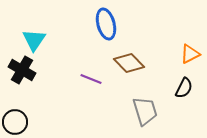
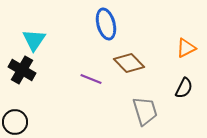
orange triangle: moved 4 px left, 6 px up
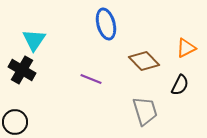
brown diamond: moved 15 px right, 2 px up
black semicircle: moved 4 px left, 3 px up
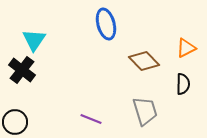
black cross: rotated 8 degrees clockwise
purple line: moved 40 px down
black semicircle: moved 3 px right, 1 px up; rotated 25 degrees counterclockwise
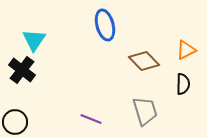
blue ellipse: moved 1 px left, 1 px down
orange triangle: moved 2 px down
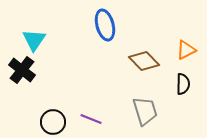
black circle: moved 38 px right
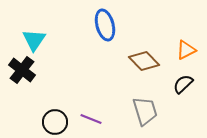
black semicircle: rotated 135 degrees counterclockwise
black circle: moved 2 px right
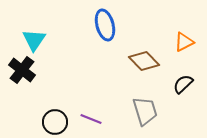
orange triangle: moved 2 px left, 8 px up
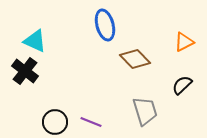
cyan triangle: moved 1 px right, 1 px down; rotated 40 degrees counterclockwise
brown diamond: moved 9 px left, 2 px up
black cross: moved 3 px right, 1 px down
black semicircle: moved 1 px left, 1 px down
purple line: moved 3 px down
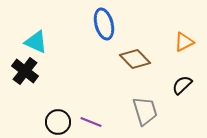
blue ellipse: moved 1 px left, 1 px up
cyan triangle: moved 1 px right, 1 px down
black circle: moved 3 px right
